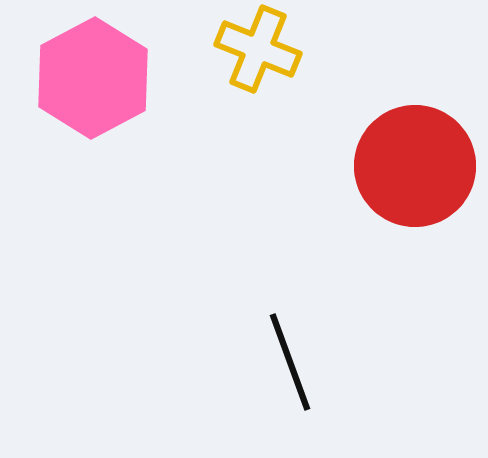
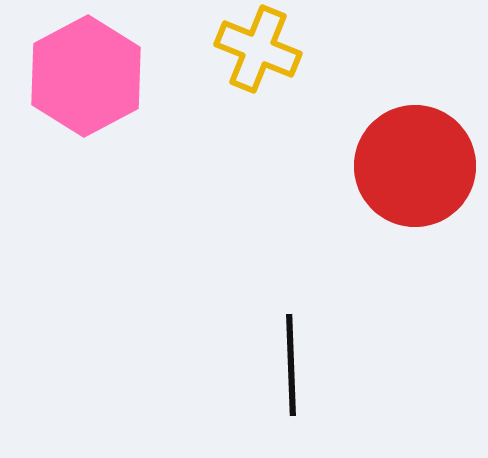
pink hexagon: moved 7 px left, 2 px up
black line: moved 1 px right, 3 px down; rotated 18 degrees clockwise
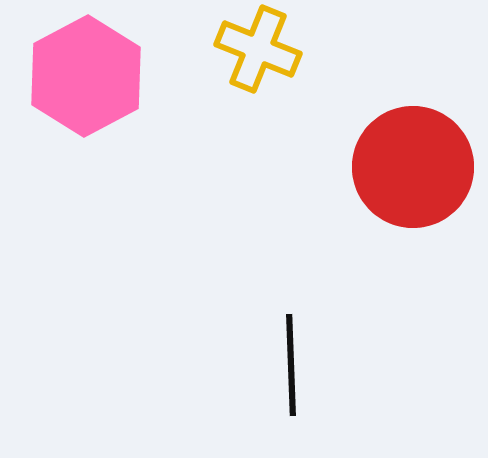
red circle: moved 2 px left, 1 px down
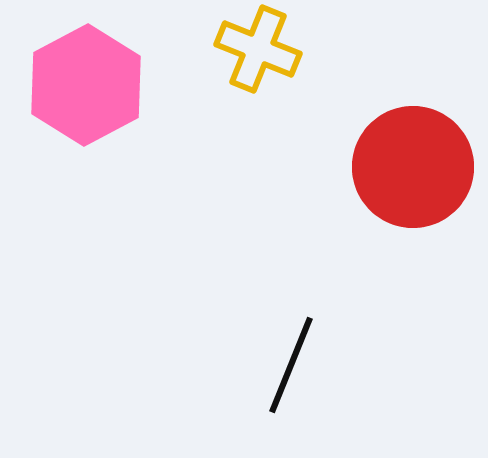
pink hexagon: moved 9 px down
black line: rotated 24 degrees clockwise
